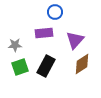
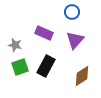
blue circle: moved 17 px right
purple rectangle: rotated 30 degrees clockwise
gray star: rotated 16 degrees clockwise
brown diamond: moved 12 px down
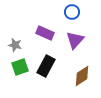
purple rectangle: moved 1 px right
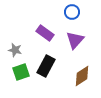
purple rectangle: rotated 12 degrees clockwise
gray star: moved 5 px down
green square: moved 1 px right, 5 px down
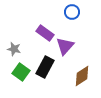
purple triangle: moved 10 px left, 6 px down
gray star: moved 1 px left, 1 px up
black rectangle: moved 1 px left, 1 px down
green square: rotated 36 degrees counterclockwise
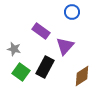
purple rectangle: moved 4 px left, 2 px up
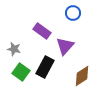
blue circle: moved 1 px right, 1 px down
purple rectangle: moved 1 px right
